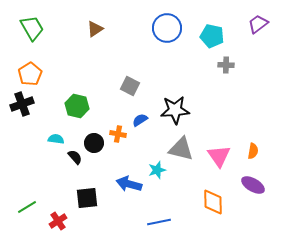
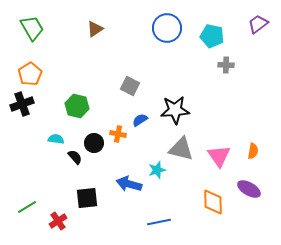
purple ellipse: moved 4 px left, 4 px down
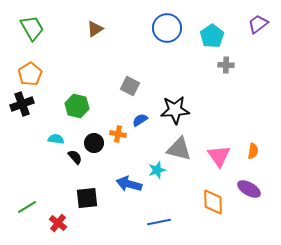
cyan pentagon: rotated 25 degrees clockwise
gray triangle: moved 2 px left
red cross: moved 2 px down; rotated 18 degrees counterclockwise
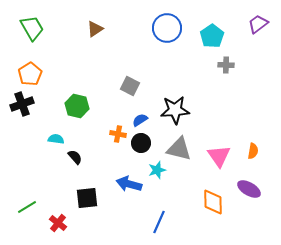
black circle: moved 47 px right
blue line: rotated 55 degrees counterclockwise
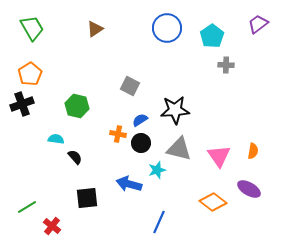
orange diamond: rotated 52 degrees counterclockwise
red cross: moved 6 px left, 3 px down
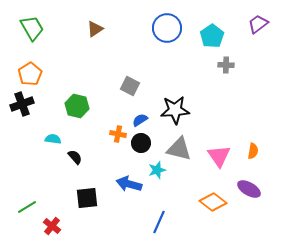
cyan semicircle: moved 3 px left
